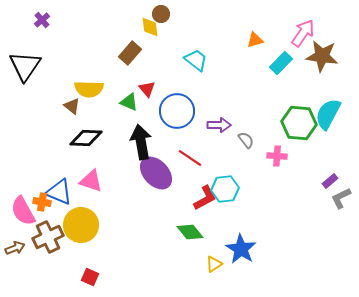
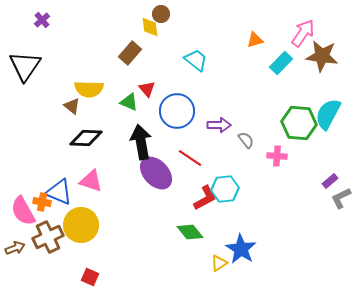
yellow triangle: moved 5 px right, 1 px up
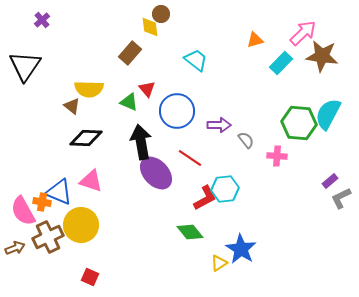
pink arrow: rotated 12 degrees clockwise
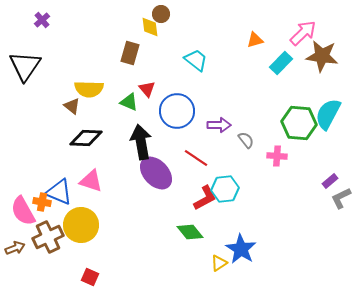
brown rectangle: rotated 25 degrees counterclockwise
red line: moved 6 px right
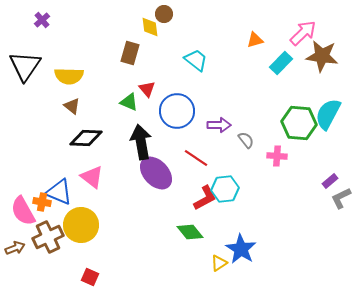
brown circle: moved 3 px right
yellow semicircle: moved 20 px left, 13 px up
pink triangle: moved 1 px right, 4 px up; rotated 20 degrees clockwise
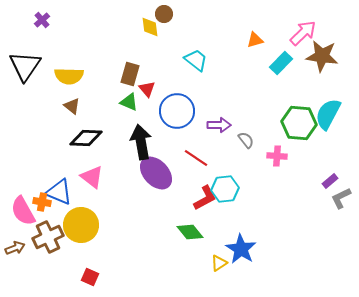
brown rectangle: moved 21 px down
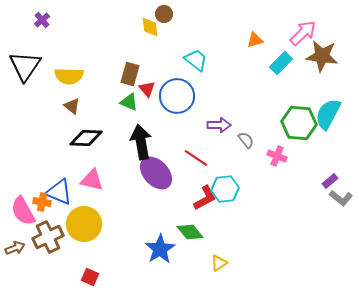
blue circle: moved 15 px up
pink cross: rotated 18 degrees clockwise
pink triangle: moved 3 px down; rotated 25 degrees counterclockwise
gray L-shape: rotated 115 degrees counterclockwise
yellow circle: moved 3 px right, 1 px up
blue star: moved 81 px left; rotated 8 degrees clockwise
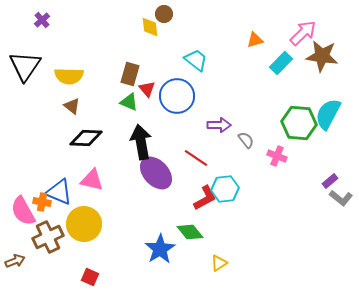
brown arrow: moved 13 px down
